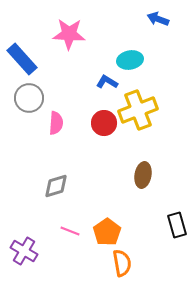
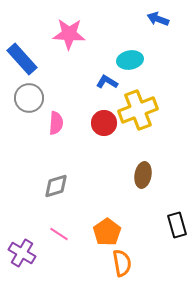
pink line: moved 11 px left, 3 px down; rotated 12 degrees clockwise
purple cross: moved 2 px left, 2 px down
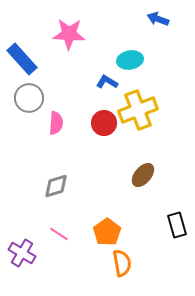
brown ellipse: rotated 30 degrees clockwise
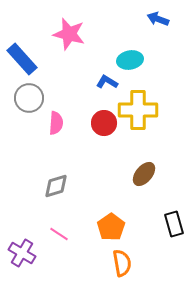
pink star: rotated 12 degrees clockwise
yellow cross: rotated 21 degrees clockwise
brown ellipse: moved 1 px right, 1 px up
black rectangle: moved 3 px left, 1 px up
orange pentagon: moved 4 px right, 5 px up
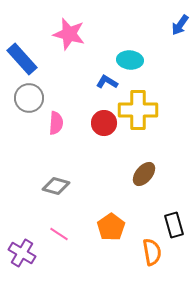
blue arrow: moved 22 px right, 6 px down; rotated 75 degrees counterclockwise
cyan ellipse: rotated 15 degrees clockwise
gray diamond: rotated 32 degrees clockwise
black rectangle: moved 1 px down
orange semicircle: moved 30 px right, 11 px up
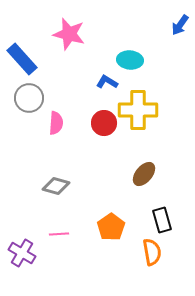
black rectangle: moved 12 px left, 5 px up
pink line: rotated 36 degrees counterclockwise
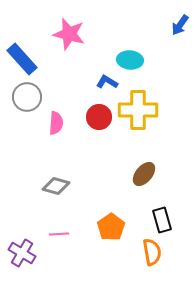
gray circle: moved 2 px left, 1 px up
red circle: moved 5 px left, 6 px up
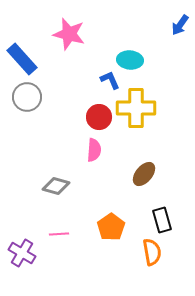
blue L-shape: moved 3 px right, 2 px up; rotated 35 degrees clockwise
yellow cross: moved 2 px left, 2 px up
pink semicircle: moved 38 px right, 27 px down
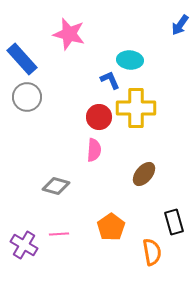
black rectangle: moved 12 px right, 2 px down
purple cross: moved 2 px right, 8 px up
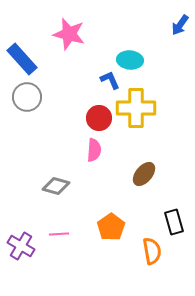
red circle: moved 1 px down
purple cross: moved 3 px left, 1 px down
orange semicircle: moved 1 px up
